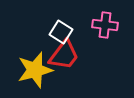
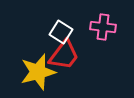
pink cross: moved 2 px left, 2 px down
yellow star: moved 3 px right, 2 px down
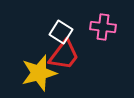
yellow star: moved 1 px right, 1 px down
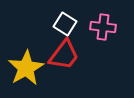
white square: moved 4 px right, 8 px up
yellow star: moved 13 px left, 5 px up; rotated 15 degrees counterclockwise
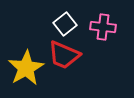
white square: rotated 20 degrees clockwise
red trapezoid: rotated 76 degrees clockwise
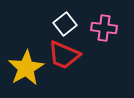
pink cross: moved 1 px right, 1 px down
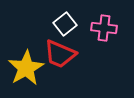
red trapezoid: moved 4 px left, 1 px up
